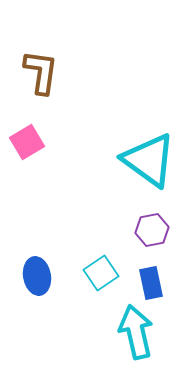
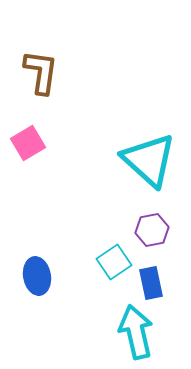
pink square: moved 1 px right, 1 px down
cyan triangle: rotated 6 degrees clockwise
cyan square: moved 13 px right, 11 px up
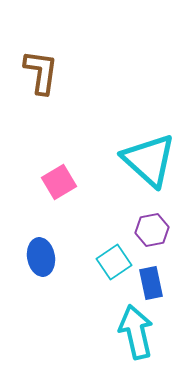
pink square: moved 31 px right, 39 px down
blue ellipse: moved 4 px right, 19 px up
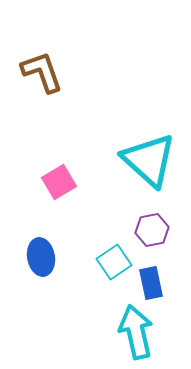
brown L-shape: moved 1 px right; rotated 27 degrees counterclockwise
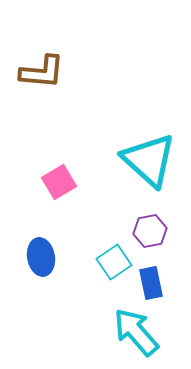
brown L-shape: rotated 114 degrees clockwise
purple hexagon: moved 2 px left, 1 px down
cyan arrow: rotated 28 degrees counterclockwise
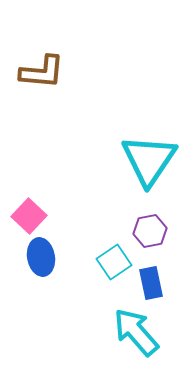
cyan triangle: rotated 22 degrees clockwise
pink square: moved 30 px left, 34 px down; rotated 16 degrees counterclockwise
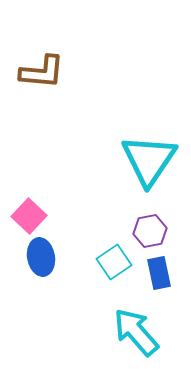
blue rectangle: moved 8 px right, 10 px up
